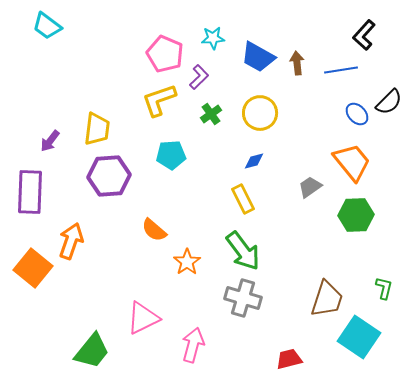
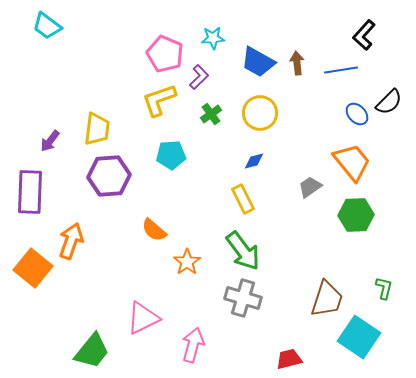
blue trapezoid: moved 5 px down
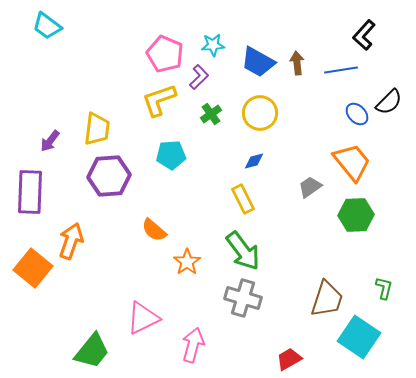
cyan star: moved 7 px down
red trapezoid: rotated 16 degrees counterclockwise
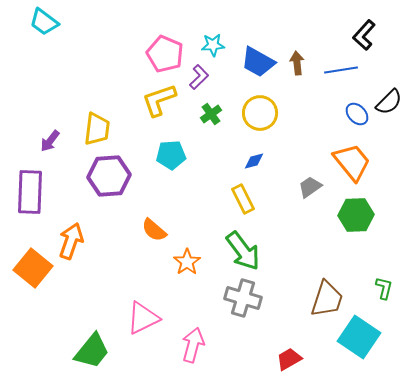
cyan trapezoid: moved 3 px left, 4 px up
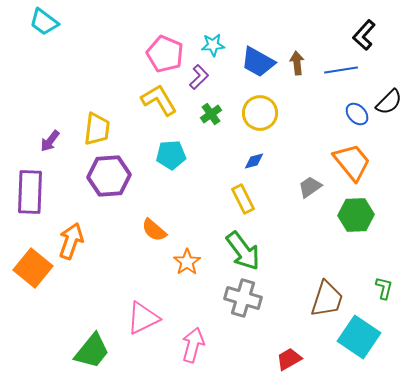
yellow L-shape: rotated 78 degrees clockwise
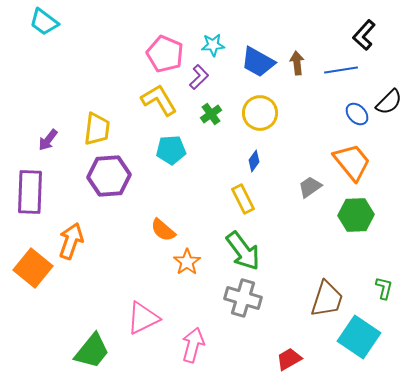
purple arrow: moved 2 px left, 1 px up
cyan pentagon: moved 5 px up
blue diamond: rotated 40 degrees counterclockwise
orange semicircle: moved 9 px right
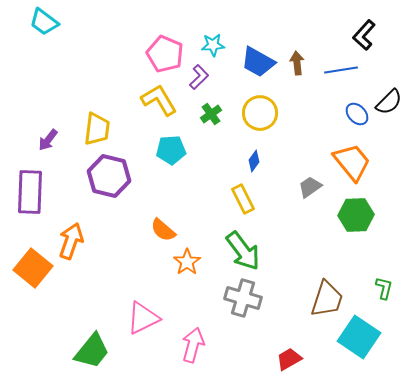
purple hexagon: rotated 18 degrees clockwise
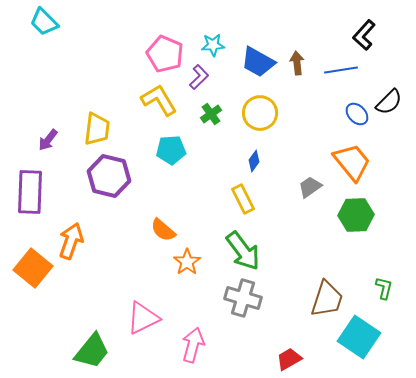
cyan trapezoid: rotated 8 degrees clockwise
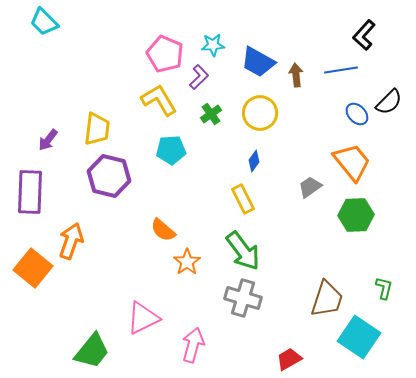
brown arrow: moved 1 px left, 12 px down
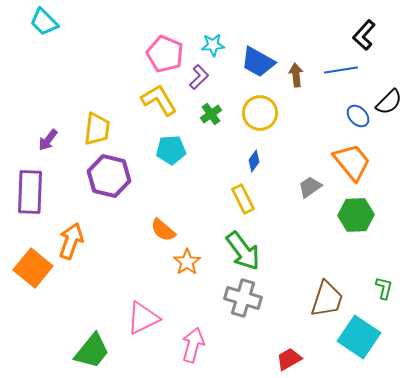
blue ellipse: moved 1 px right, 2 px down
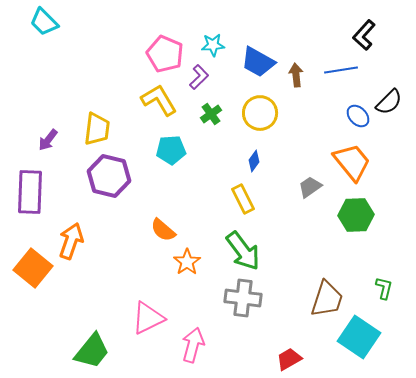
gray cross: rotated 9 degrees counterclockwise
pink triangle: moved 5 px right
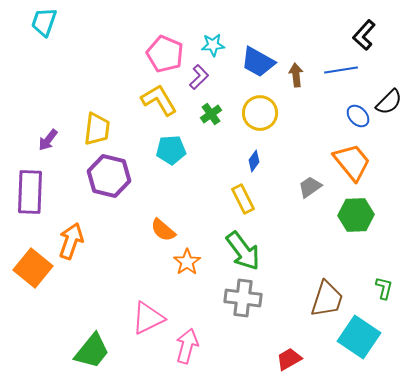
cyan trapezoid: rotated 64 degrees clockwise
pink arrow: moved 6 px left, 1 px down
